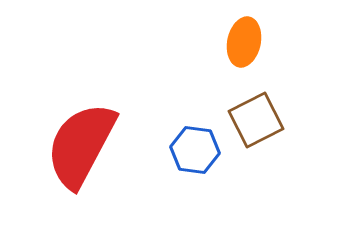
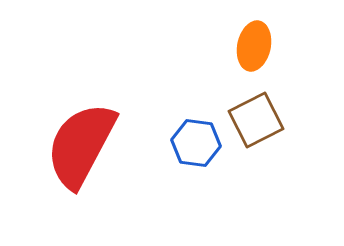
orange ellipse: moved 10 px right, 4 px down
blue hexagon: moved 1 px right, 7 px up
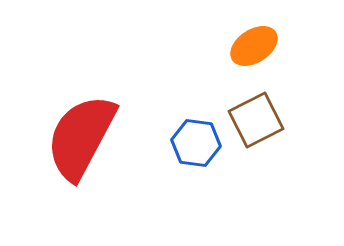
orange ellipse: rotated 45 degrees clockwise
red semicircle: moved 8 px up
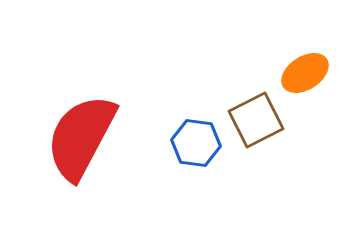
orange ellipse: moved 51 px right, 27 px down
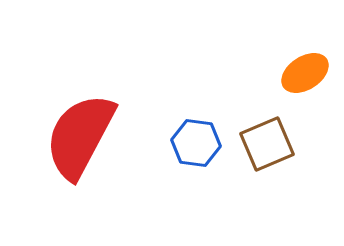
brown square: moved 11 px right, 24 px down; rotated 4 degrees clockwise
red semicircle: moved 1 px left, 1 px up
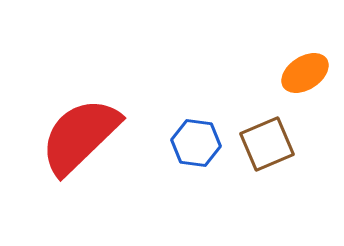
red semicircle: rotated 18 degrees clockwise
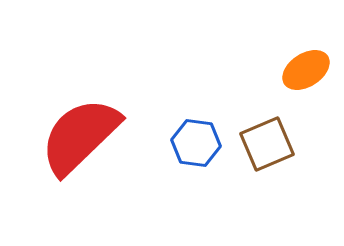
orange ellipse: moved 1 px right, 3 px up
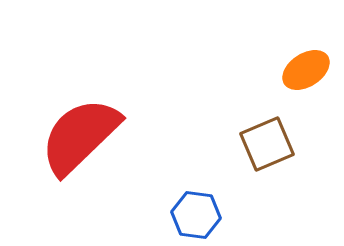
blue hexagon: moved 72 px down
